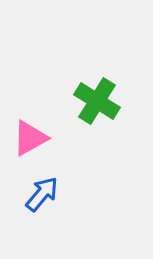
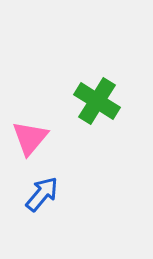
pink triangle: rotated 21 degrees counterclockwise
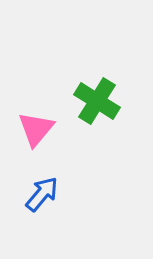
pink triangle: moved 6 px right, 9 px up
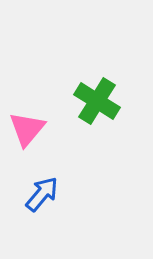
pink triangle: moved 9 px left
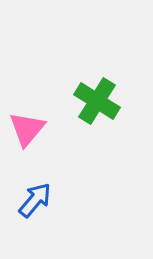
blue arrow: moved 7 px left, 6 px down
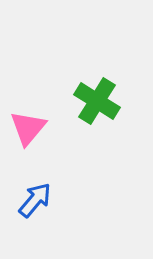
pink triangle: moved 1 px right, 1 px up
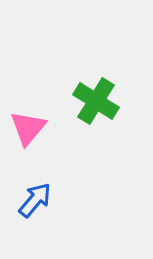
green cross: moved 1 px left
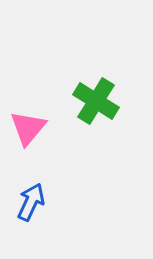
blue arrow: moved 4 px left, 2 px down; rotated 15 degrees counterclockwise
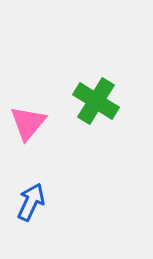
pink triangle: moved 5 px up
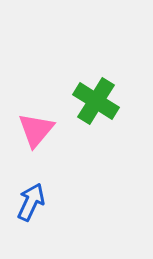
pink triangle: moved 8 px right, 7 px down
